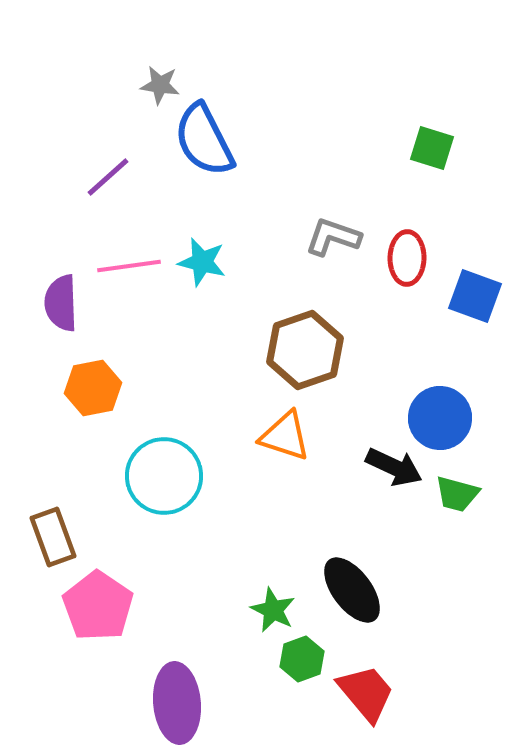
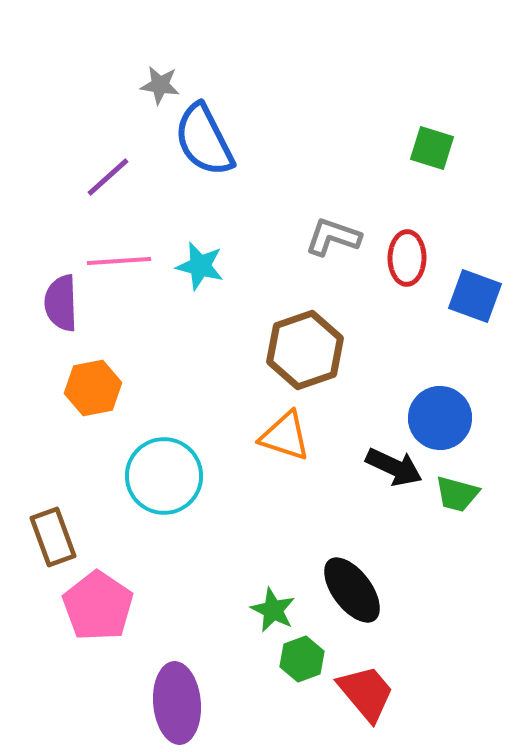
cyan star: moved 2 px left, 4 px down
pink line: moved 10 px left, 5 px up; rotated 4 degrees clockwise
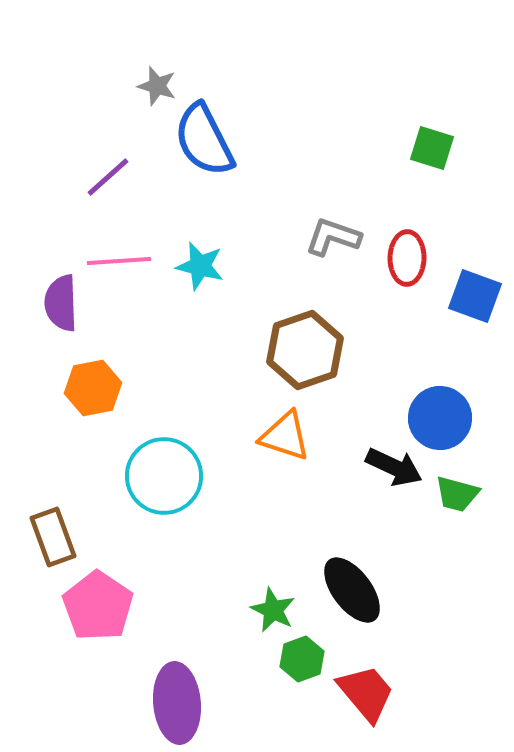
gray star: moved 3 px left, 1 px down; rotated 9 degrees clockwise
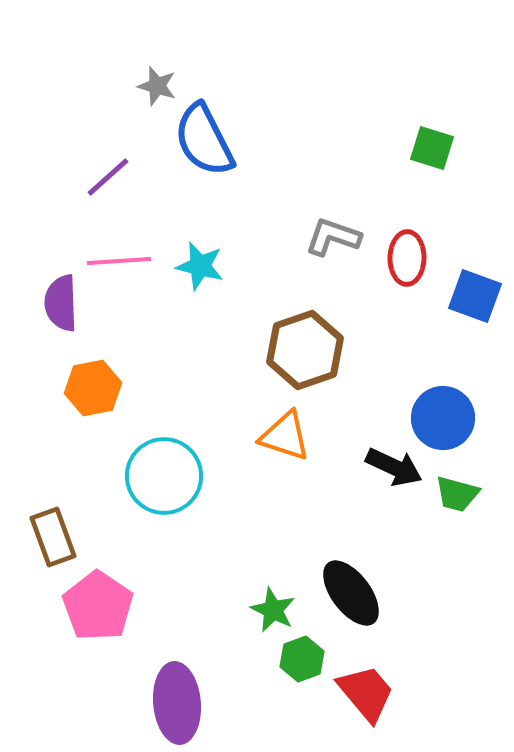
blue circle: moved 3 px right
black ellipse: moved 1 px left, 3 px down
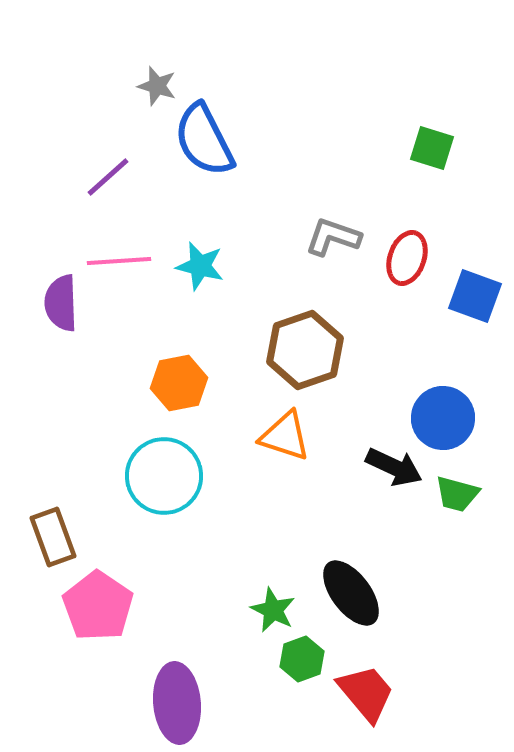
red ellipse: rotated 18 degrees clockwise
orange hexagon: moved 86 px right, 5 px up
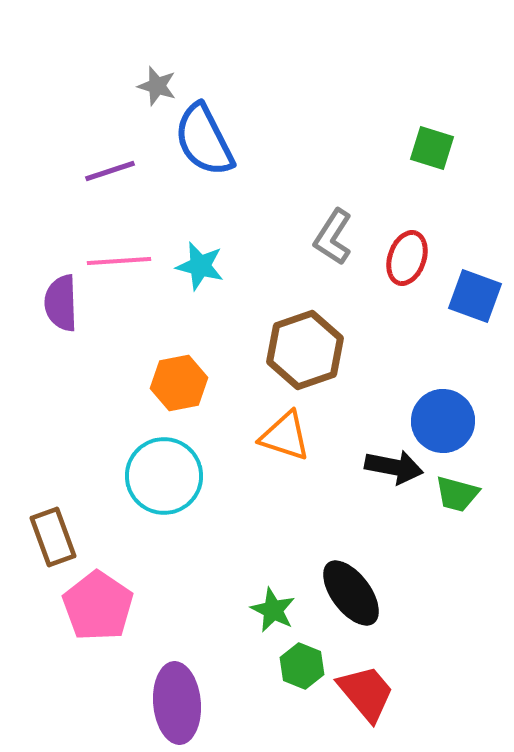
purple line: moved 2 px right, 6 px up; rotated 24 degrees clockwise
gray L-shape: rotated 76 degrees counterclockwise
blue circle: moved 3 px down
black arrow: rotated 14 degrees counterclockwise
green hexagon: moved 7 px down; rotated 18 degrees counterclockwise
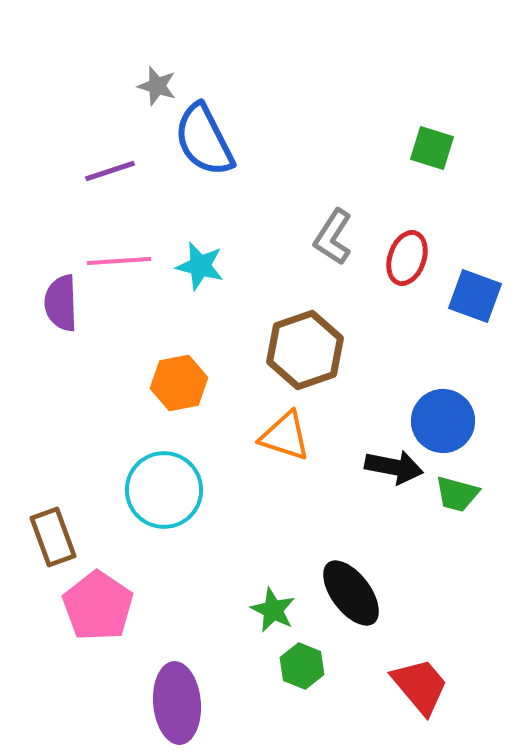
cyan circle: moved 14 px down
red trapezoid: moved 54 px right, 7 px up
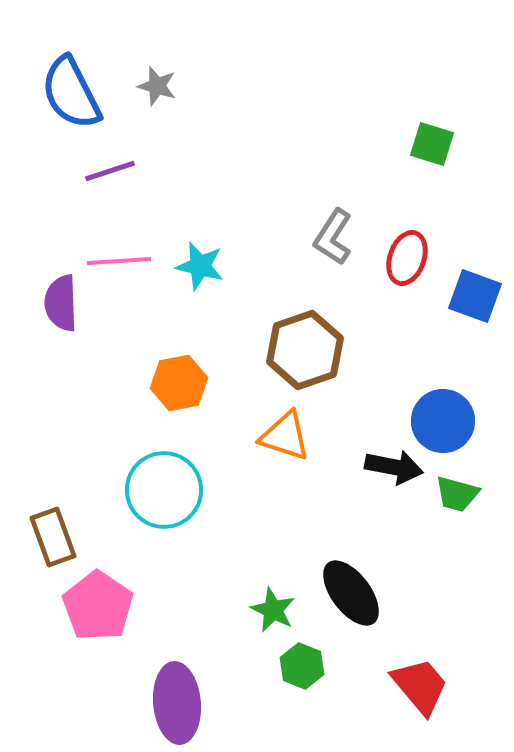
blue semicircle: moved 133 px left, 47 px up
green square: moved 4 px up
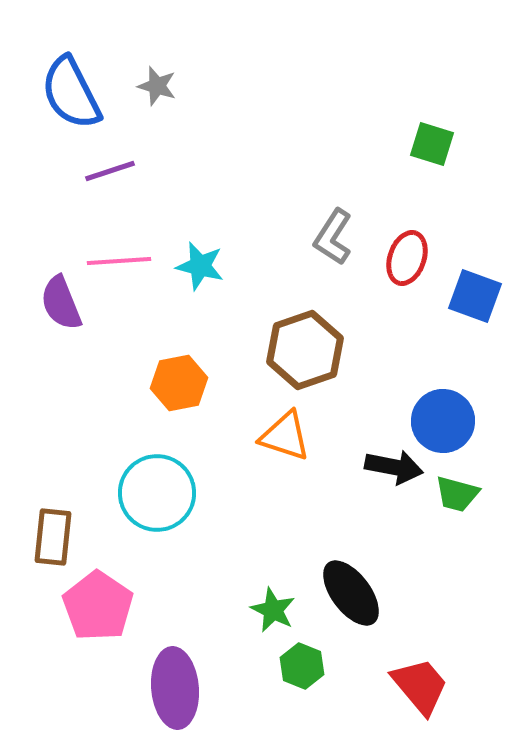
purple semicircle: rotated 20 degrees counterclockwise
cyan circle: moved 7 px left, 3 px down
brown rectangle: rotated 26 degrees clockwise
purple ellipse: moved 2 px left, 15 px up
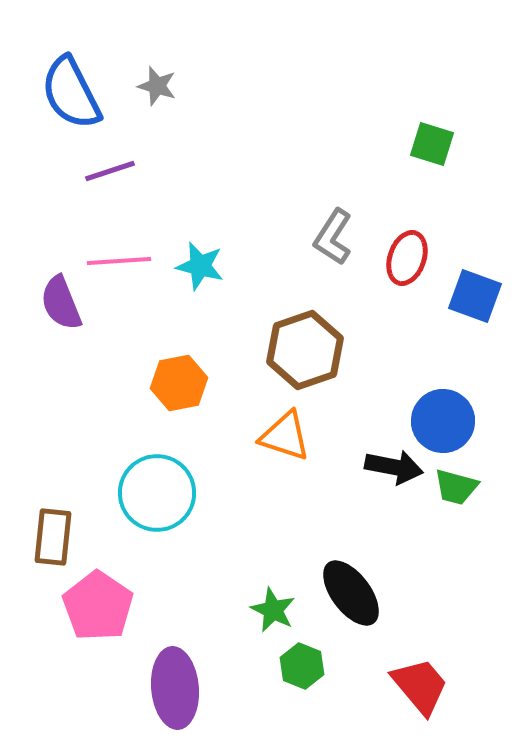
green trapezoid: moved 1 px left, 7 px up
